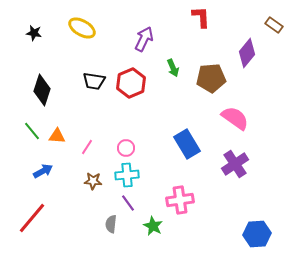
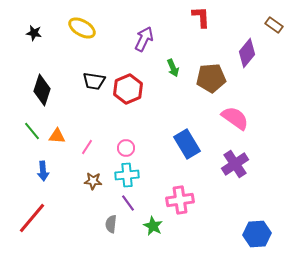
red hexagon: moved 3 px left, 6 px down
blue arrow: rotated 114 degrees clockwise
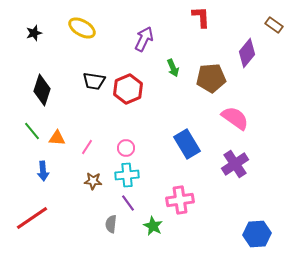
black star: rotated 28 degrees counterclockwise
orange triangle: moved 2 px down
red line: rotated 16 degrees clockwise
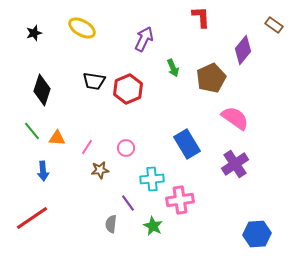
purple diamond: moved 4 px left, 3 px up
brown pentagon: rotated 20 degrees counterclockwise
cyan cross: moved 25 px right, 4 px down
brown star: moved 7 px right, 11 px up; rotated 12 degrees counterclockwise
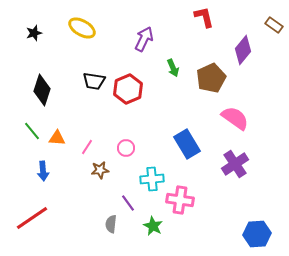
red L-shape: moved 3 px right; rotated 10 degrees counterclockwise
pink cross: rotated 16 degrees clockwise
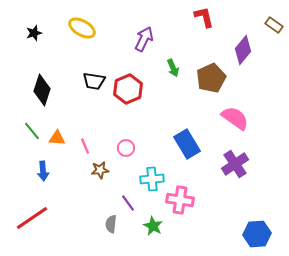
pink line: moved 2 px left, 1 px up; rotated 56 degrees counterclockwise
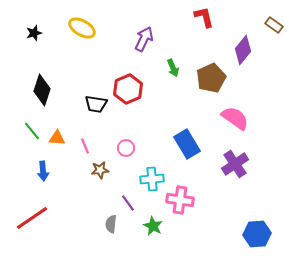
black trapezoid: moved 2 px right, 23 px down
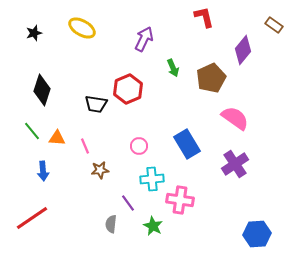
pink circle: moved 13 px right, 2 px up
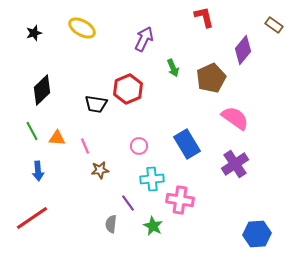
black diamond: rotated 28 degrees clockwise
green line: rotated 12 degrees clockwise
blue arrow: moved 5 px left
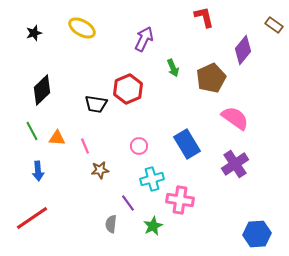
cyan cross: rotated 10 degrees counterclockwise
green star: rotated 18 degrees clockwise
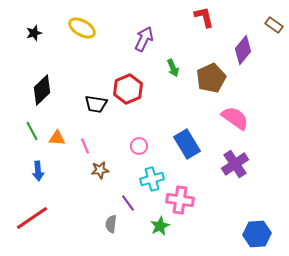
green star: moved 7 px right
